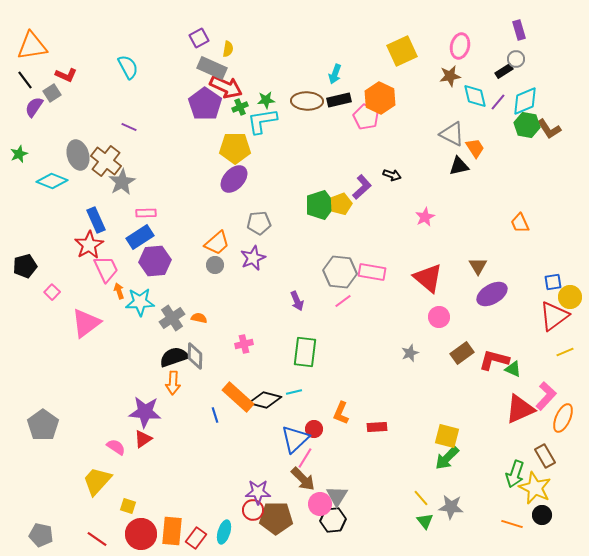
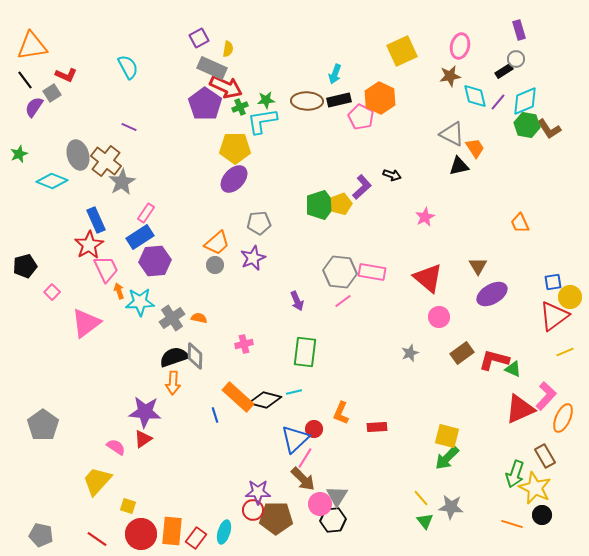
pink pentagon at (366, 117): moved 5 px left
pink rectangle at (146, 213): rotated 54 degrees counterclockwise
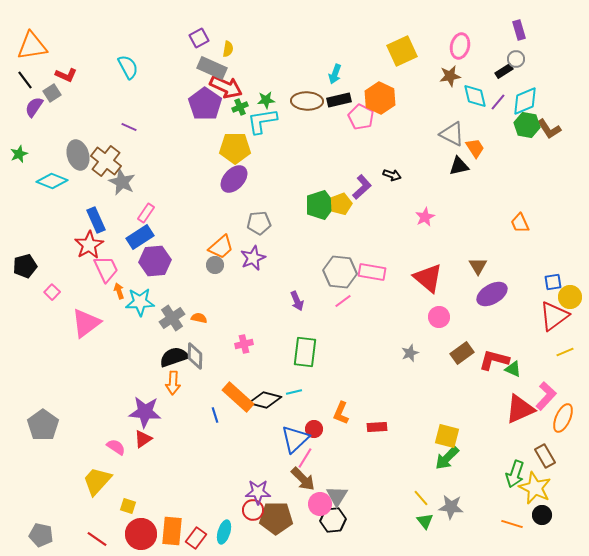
gray star at (122, 182): rotated 16 degrees counterclockwise
orange trapezoid at (217, 243): moved 4 px right, 4 px down
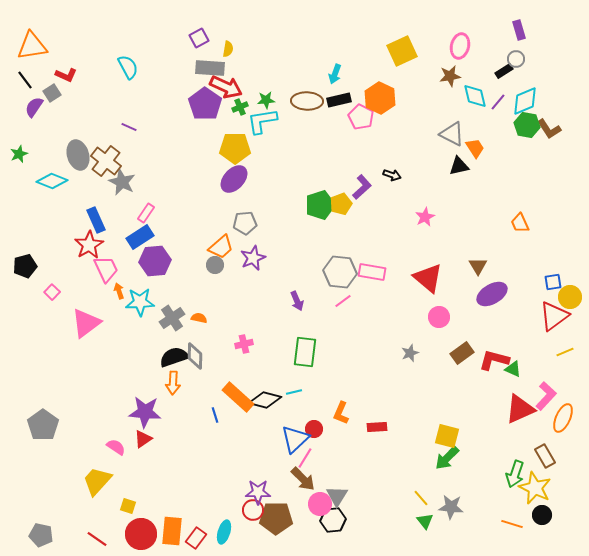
gray rectangle at (212, 68): moved 2 px left; rotated 20 degrees counterclockwise
gray pentagon at (259, 223): moved 14 px left
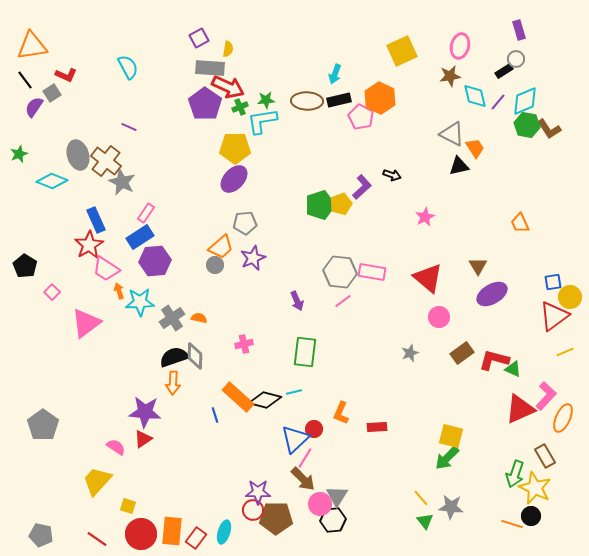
red arrow at (226, 87): moved 2 px right
black pentagon at (25, 266): rotated 25 degrees counterclockwise
pink trapezoid at (106, 269): rotated 148 degrees clockwise
yellow square at (447, 436): moved 4 px right
black circle at (542, 515): moved 11 px left, 1 px down
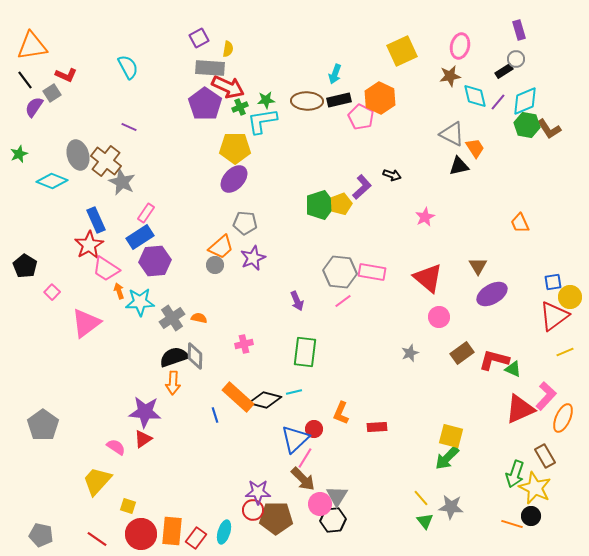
gray pentagon at (245, 223): rotated 10 degrees clockwise
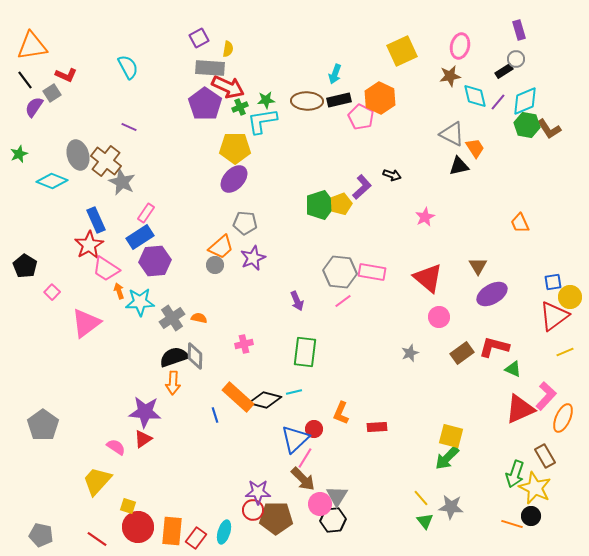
red L-shape at (494, 360): moved 13 px up
red circle at (141, 534): moved 3 px left, 7 px up
